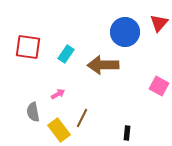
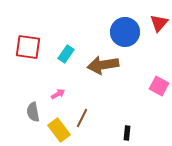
brown arrow: rotated 8 degrees counterclockwise
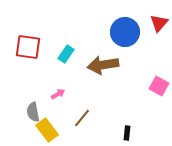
brown line: rotated 12 degrees clockwise
yellow rectangle: moved 12 px left
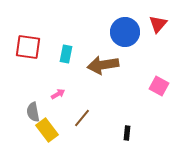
red triangle: moved 1 px left, 1 px down
cyan rectangle: rotated 24 degrees counterclockwise
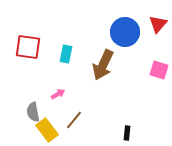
brown arrow: rotated 56 degrees counterclockwise
pink square: moved 16 px up; rotated 12 degrees counterclockwise
brown line: moved 8 px left, 2 px down
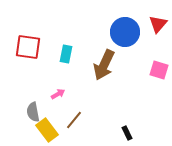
brown arrow: moved 1 px right
black rectangle: rotated 32 degrees counterclockwise
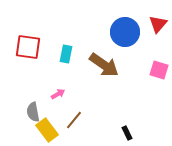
brown arrow: rotated 80 degrees counterclockwise
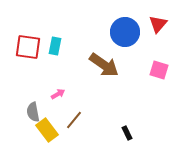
cyan rectangle: moved 11 px left, 8 px up
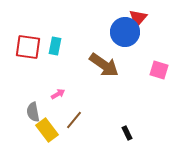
red triangle: moved 20 px left, 6 px up
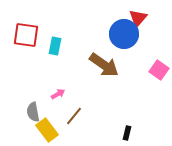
blue circle: moved 1 px left, 2 px down
red square: moved 2 px left, 12 px up
pink square: rotated 18 degrees clockwise
brown line: moved 4 px up
black rectangle: rotated 40 degrees clockwise
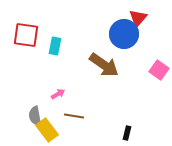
gray semicircle: moved 2 px right, 4 px down
brown line: rotated 60 degrees clockwise
